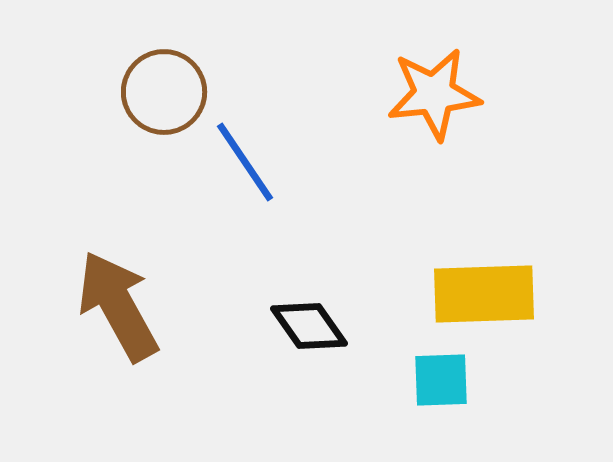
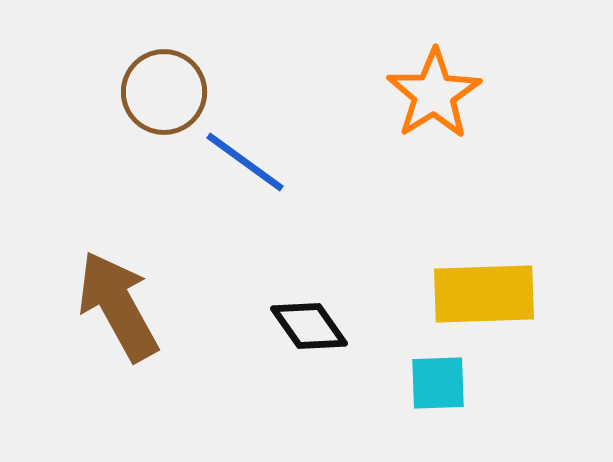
orange star: rotated 26 degrees counterclockwise
blue line: rotated 20 degrees counterclockwise
cyan square: moved 3 px left, 3 px down
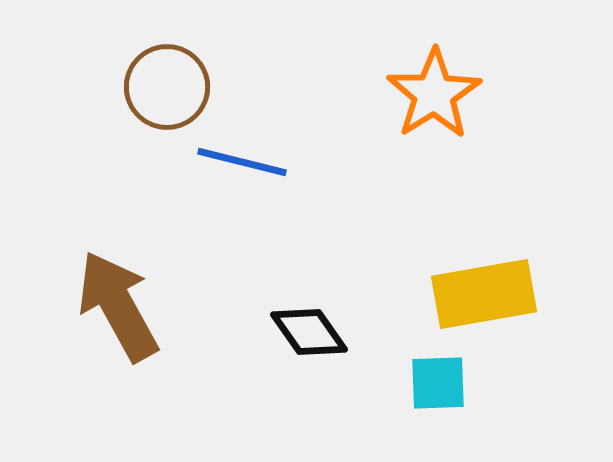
brown circle: moved 3 px right, 5 px up
blue line: moved 3 px left; rotated 22 degrees counterclockwise
yellow rectangle: rotated 8 degrees counterclockwise
black diamond: moved 6 px down
